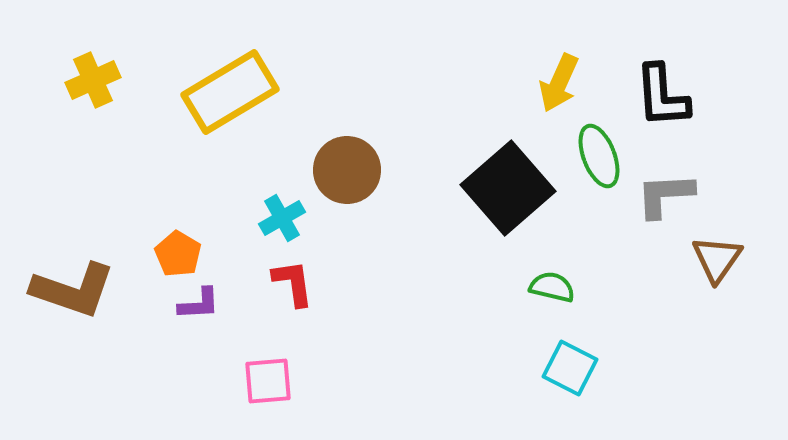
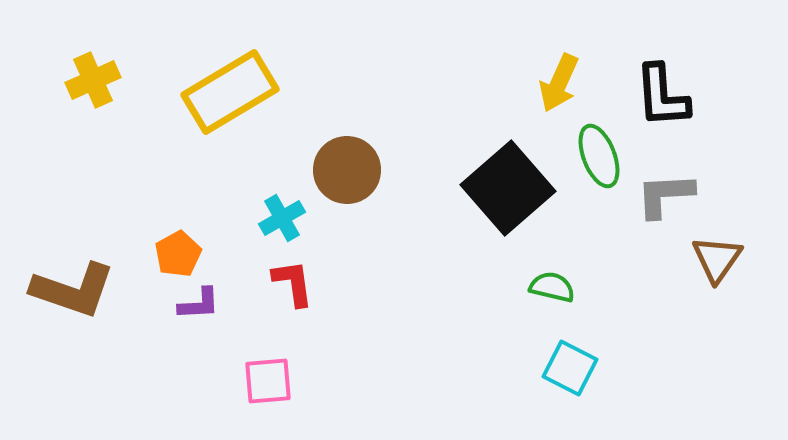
orange pentagon: rotated 12 degrees clockwise
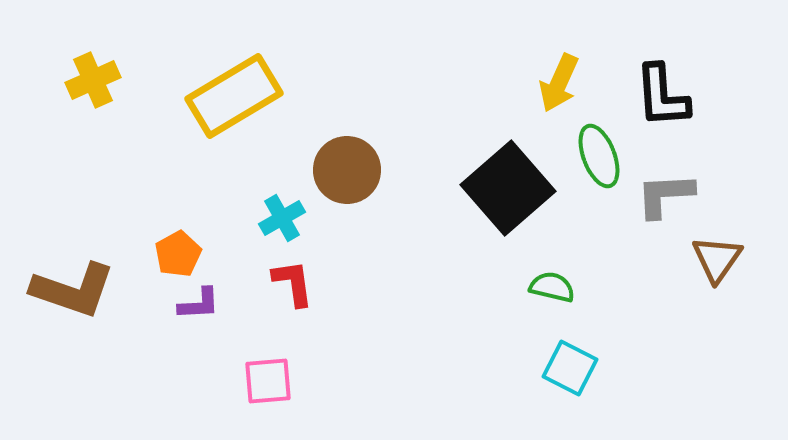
yellow rectangle: moved 4 px right, 4 px down
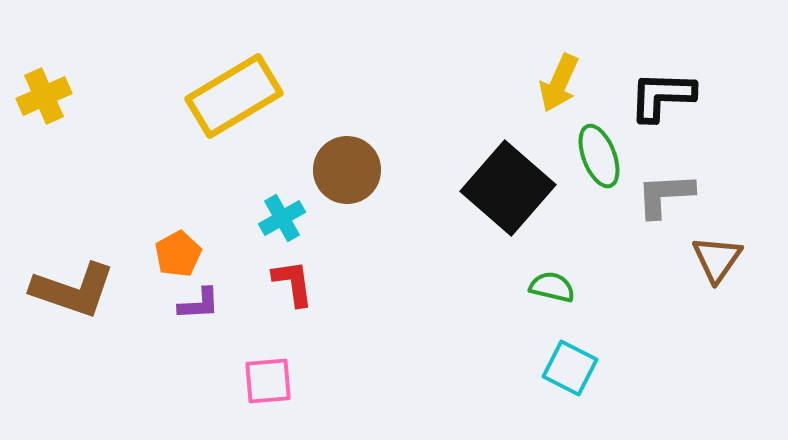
yellow cross: moved 49 px left, 16 px down
black L-shape: rotated 96 degrees clockwise
black square: rotated 8 degrees counterclockwise
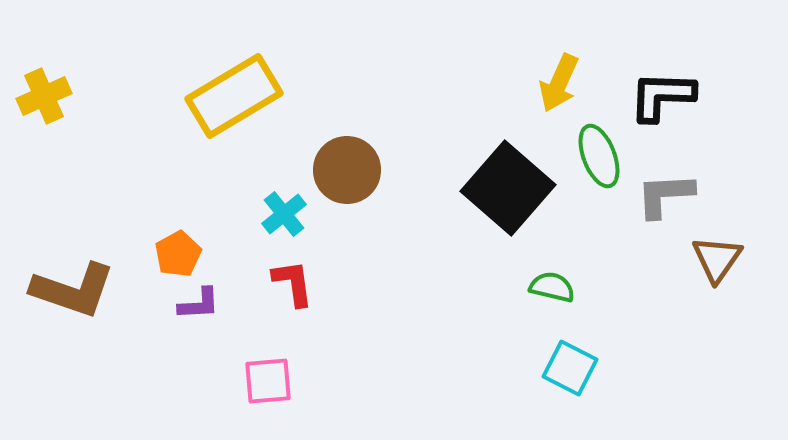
cyan cross: moved 2 px right, 4 px up; rotated 9 degrees counterclockwise
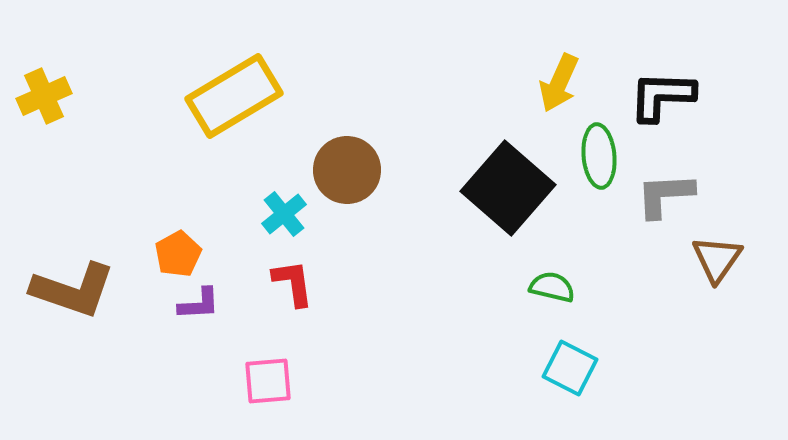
green ellipse: rotated 16 degrees clockwise
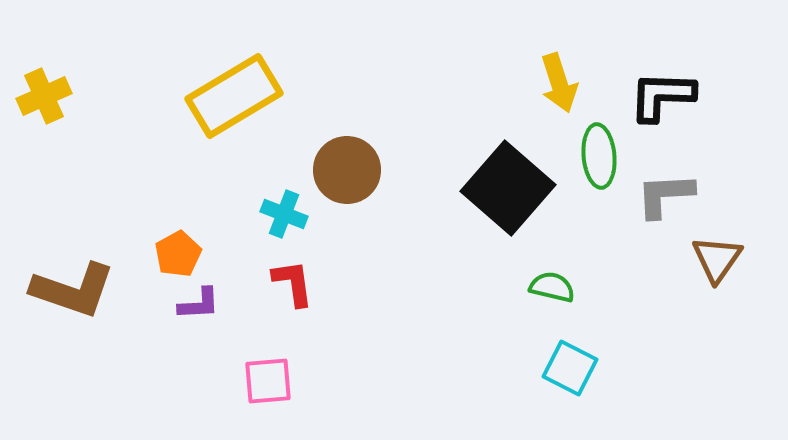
yellow arrow: rotated 42 degrees counterclockwise
cyan cross: rotated 30 degrees counterclockwise
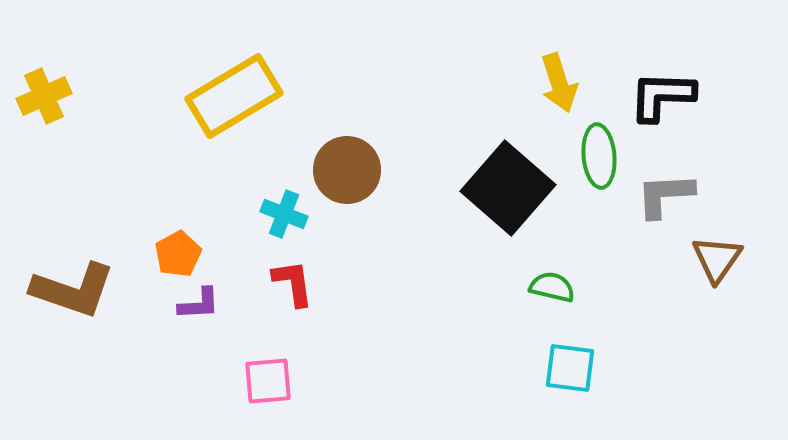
cyan square: rotated 20 degrees counterclockwise
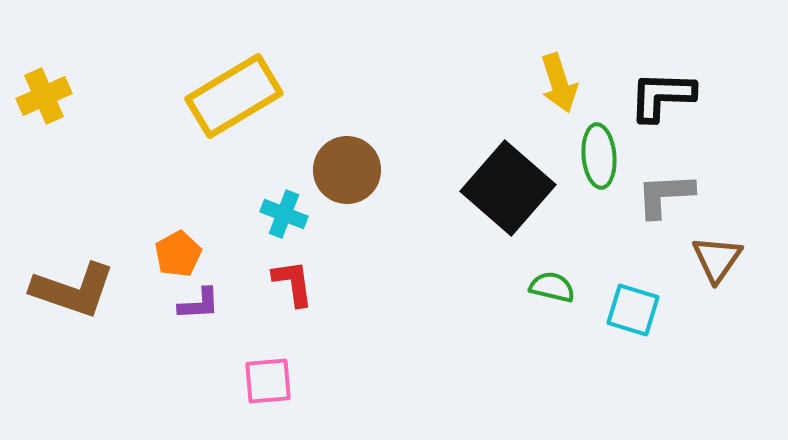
cyan square: moved 63 px right, 58 px up; rotated 10 degrees clockwise
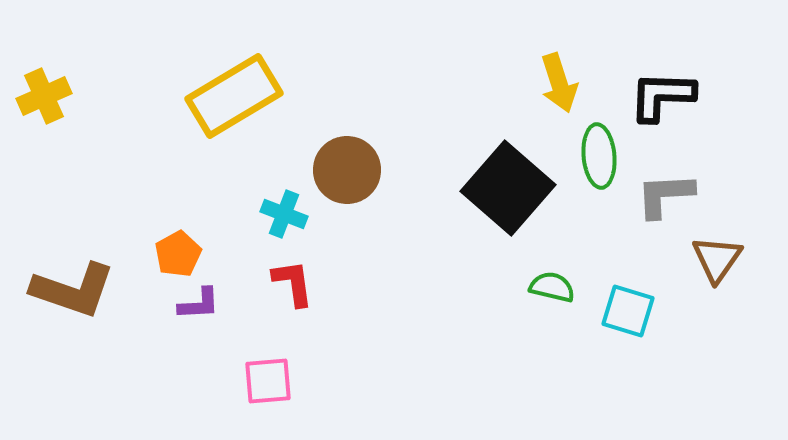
cyan square: moved 5 px left, 1 px down
